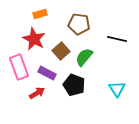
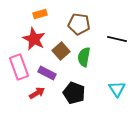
green semicircle: rotated 30 degrees counterclockwise
black pentagon: moved 8 px down
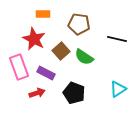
orange rectangle: moved 3 px right; rotated 16 degrees clockwise
green semicircle: rotated 66 degrees counterclockwise
purple rectangle: moved 1 px left
cyan triangle: moved 1 px right; rotated 30 degrees clockwise
red arrow: rotated 14 degrees clockwise
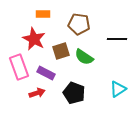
black line: rotated 12 degrees counterclockwise
brown square: rotated 24 degrees clockwise
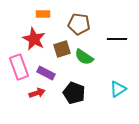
brown square: moved 1 px right, 2 px up
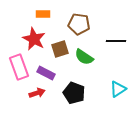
black line: moved 1 px left, 2 px down
brown square: moved 2 px left
